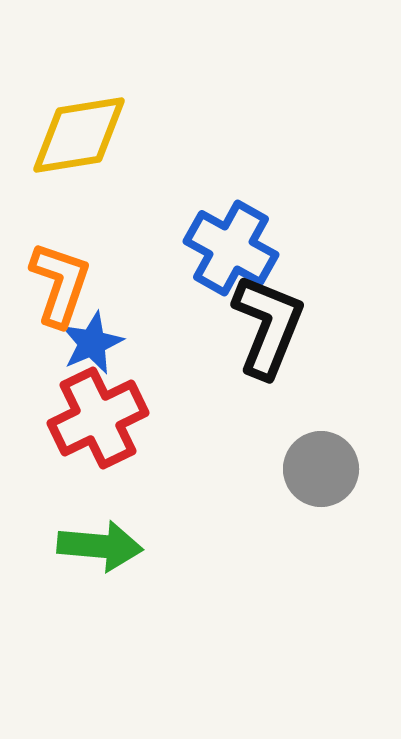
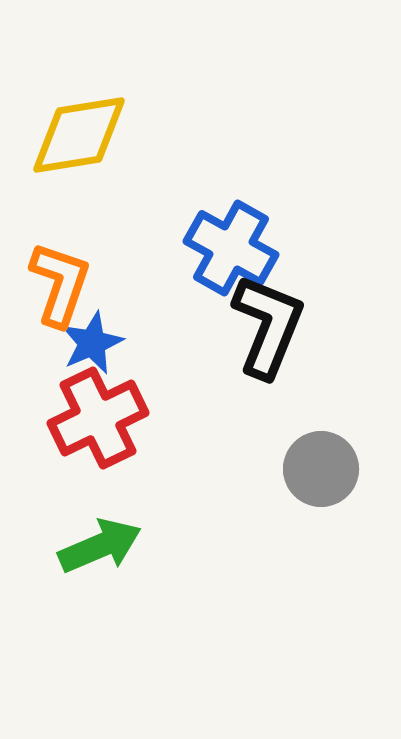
green arrow: rotated 28 degrees counterclockwise
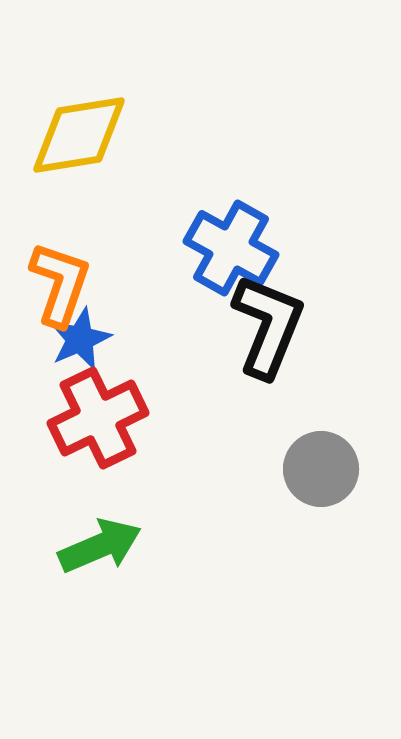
blue star: moved 12 px left, 4 px up
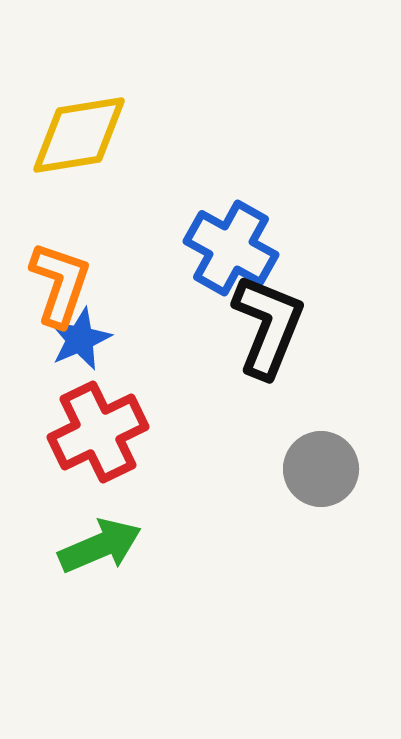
red cross: moved 14 px down
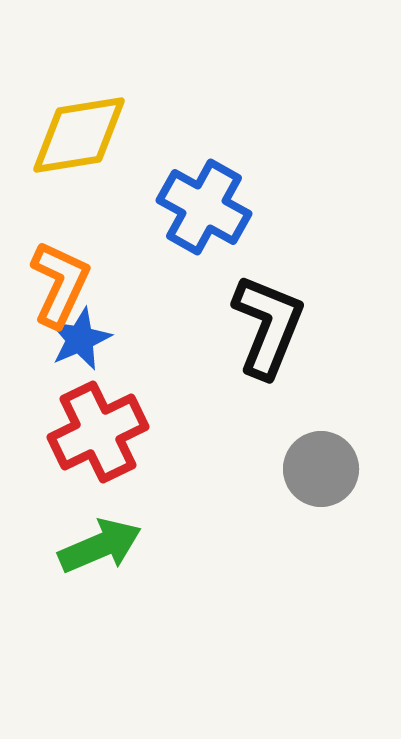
blue cross: moved 27 px left, 41 px up
orange L-shape: rotated 6 degrees clockwise
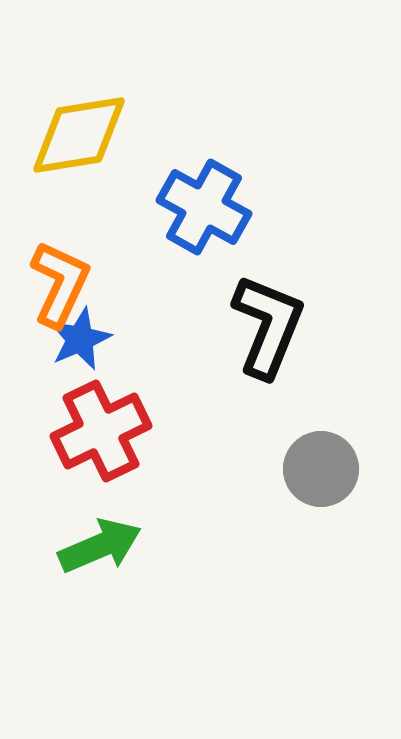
red cross: moved 3 px right, 1 px up
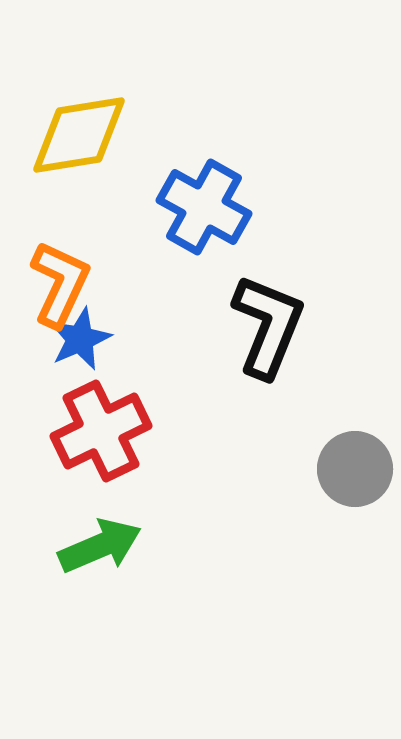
gray circle: moved 34 px right
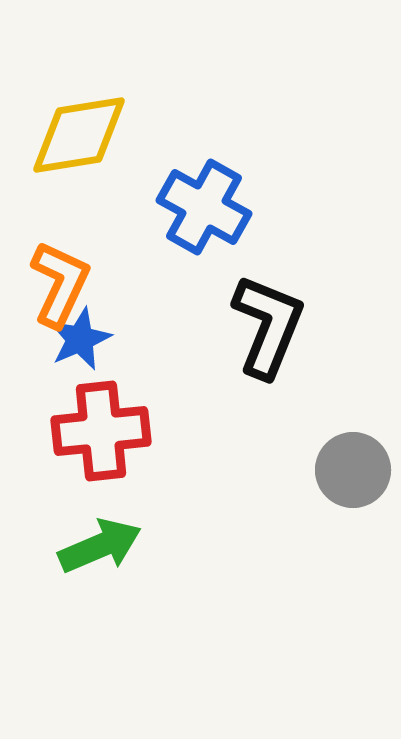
red cross: rotated 20 degrees clockwise
gray circle: moved 2 px left, 1 px down
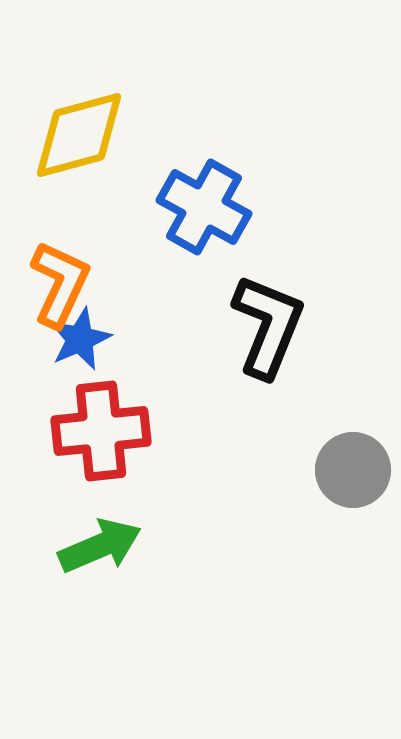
yellow diamond: rotated 6 degrees counterclockwise
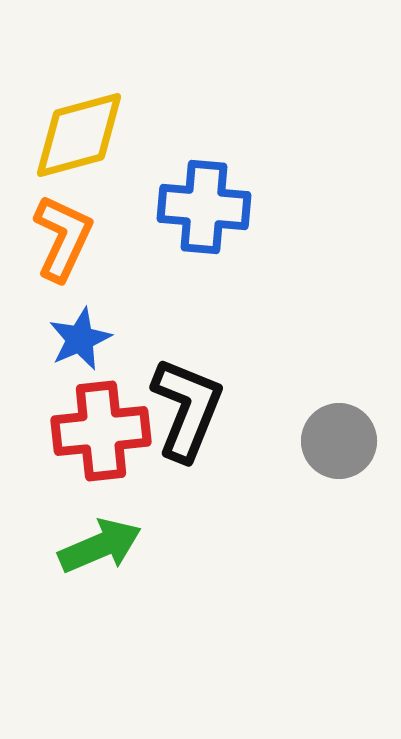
blue cross: rotated 24 degrees counterclockwise
orange L-shape: moved 3 px right, 46 px up
black L-shape: moved 81 px left, 83 px down
gray circle: moved 14 px left, 29 px up
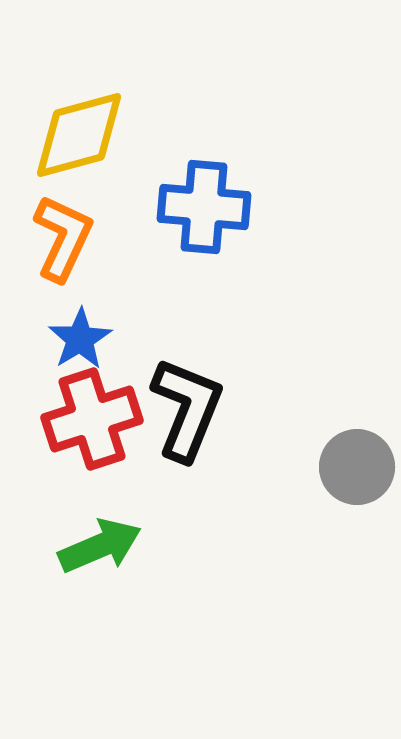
blue star: rotated 8 degrees counterclockwise
red cross: moved 9 px left, 12 px up; rotated 12 degrees counterclockwise
gray circle: moved 18 px right, 26 px down
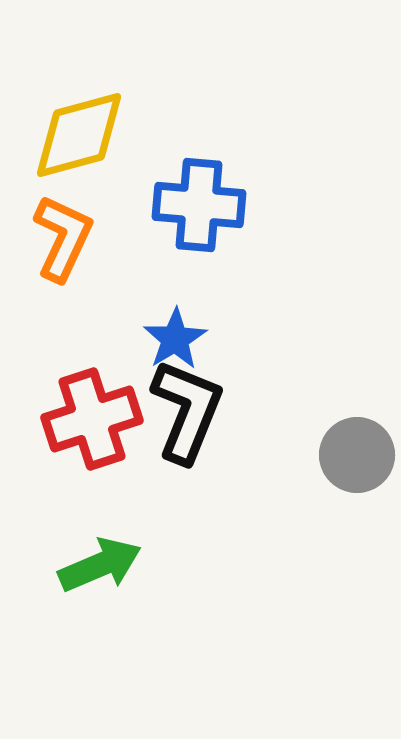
blue cross: moved 5 px left, 2 px up
blue star: moved 95 px right
black L-shape: moved 2 px down
gray circle: moved 12 px up
green arrow: moved 19 px down
